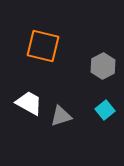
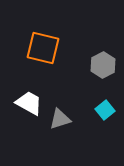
orange square: moved 2 px down
gray hexagon: moved 1 px up
gray triangle: moved 1 px left, 3 px down
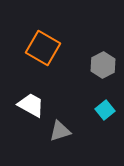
orange square: rotated 16 degrees clockwise
white trapezoid: moved 2 px right, 2 px down
gray triangle: moved 12 px down
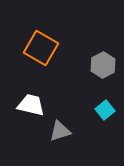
orange square: moved 2 px left
white trapezoid: rotated 16 degrees counterclockwise
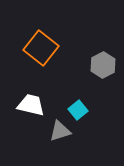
orange square: rotated 8 degrees clockwise
cyan square: moved 27 px left
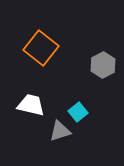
cyan square: moved 2 px down
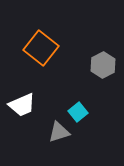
white trapezoid: moved 9 px left; rotated 144 degrees clockwise
gray triangle: moved 1 px left, 1 px down
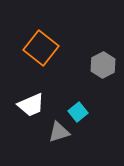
white trapezoid: moved 9 px right
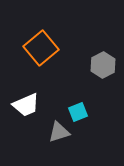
orange square: rotated 12 degrees clockwise
white trapezoid: moved 5 px left
cyan square: rotated 18 degrees clockwise
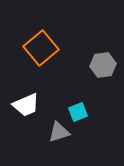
gray hexagon: rotated 20 degrees clockwise
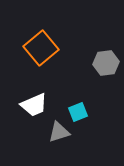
gray hexagon: moved 3 px right, 2 px up
white trapezoid: moved 8 px right
